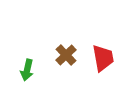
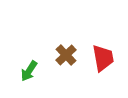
green arrow: moved 2 px right, 1 px down; rotated 20 degrees clockwise
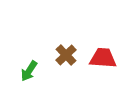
red trapezoid: rotated 76 degrees counterclockwise
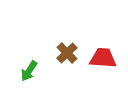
brown cross: moved 1 px right, 2 px up
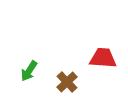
brown cross: moved 29 px down
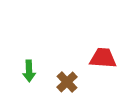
green arrow: rotated 35 degrees counterclockwise
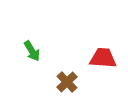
green arrow: moved 3 px right, 20 px up; rotated 30 degrees counterclockwise
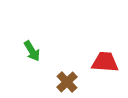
red trapezoid: moved 2 px right, 4 px down
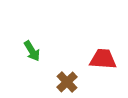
red trapezoid: moved 2 px left, 3 px up
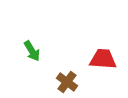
brown cross: rotated 10 degrees counterclockwise
